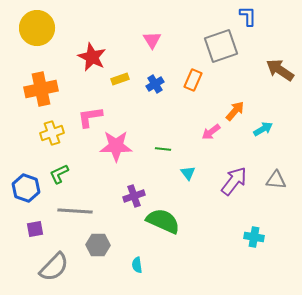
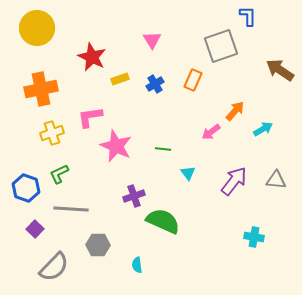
pink star: rotated 24 degrees clockwise
gray line: moved 4 px left, 2 px up
purple square: rotated 36 degrees counterclockwise
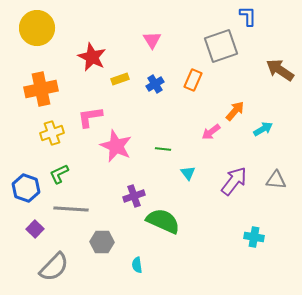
gray hexagon: moved 4 px right, 3 px up
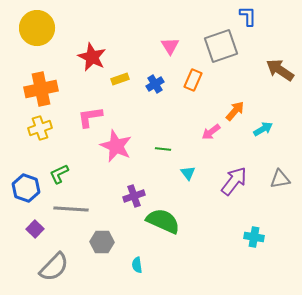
pink triangle: moved 18 px right, 6 px down
yellow cross: moved 12 px left, 5 px up
gray triangle: moved 4 px right, 1 px up; rotated 15 degrees counterclockwise
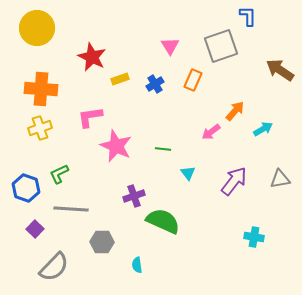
orange cross: rotated 16 degrees clockwise
